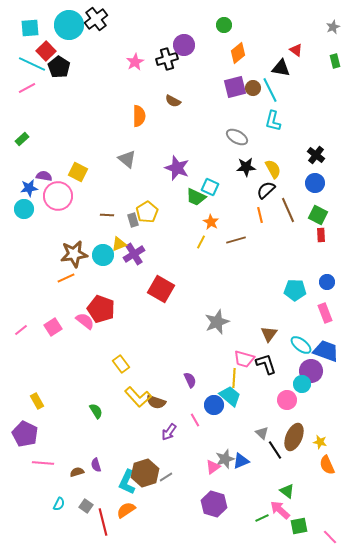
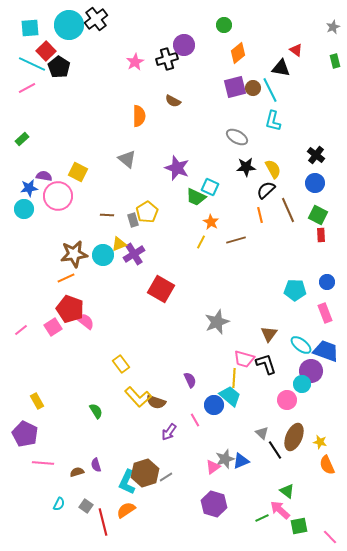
red pentagon at (101, 309): moved 31 px left
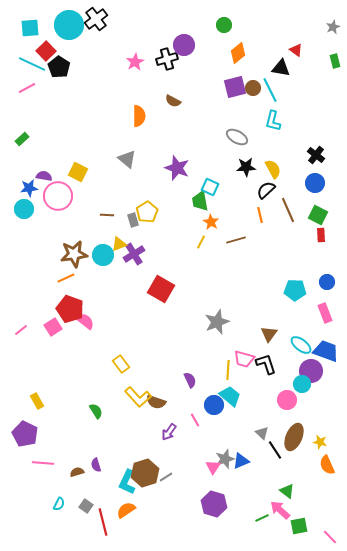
green trapezoid at (196, 197): moved 4 px right, 4 px down; rotated 55 degrees clockwise
yellow line at (234, 378): moved 6 px left, 8 px up
pink triangle at (213, 467): rotated 21 degrees counterclockwise
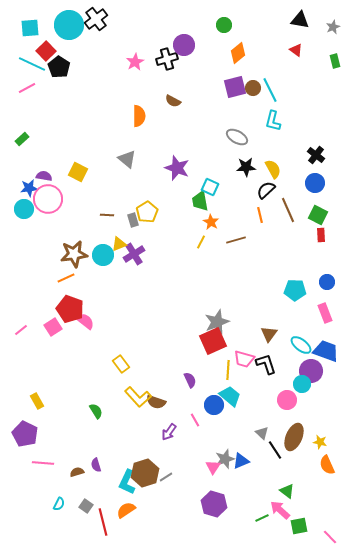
black triangle at (281, 68): moved 19 px right, 48 px up
pink circle at (58, 196): moved 10 px left, 3 px down
red square at (161, 289): moved 52 px right, 52 px down; rotated 36 degrees clockwise
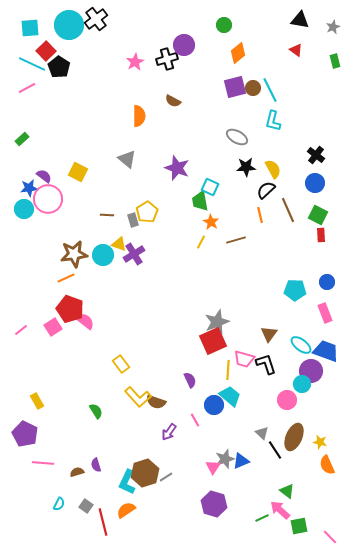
purple semicircle at (44, 176): rotated 28 degrees clockwise
yellow triangle at (119, 244): rotated 42 degrees clockwise
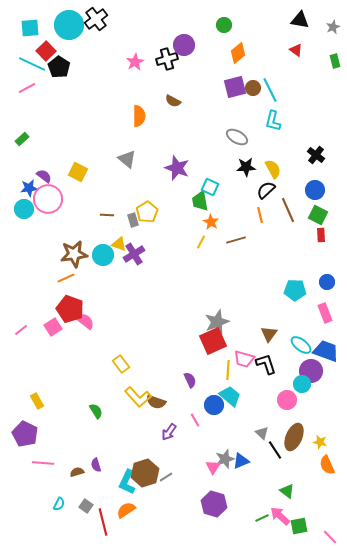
blue circle at (315, 183): moved 7 px down
pink arrow at (280, 510): moved 6 px down
